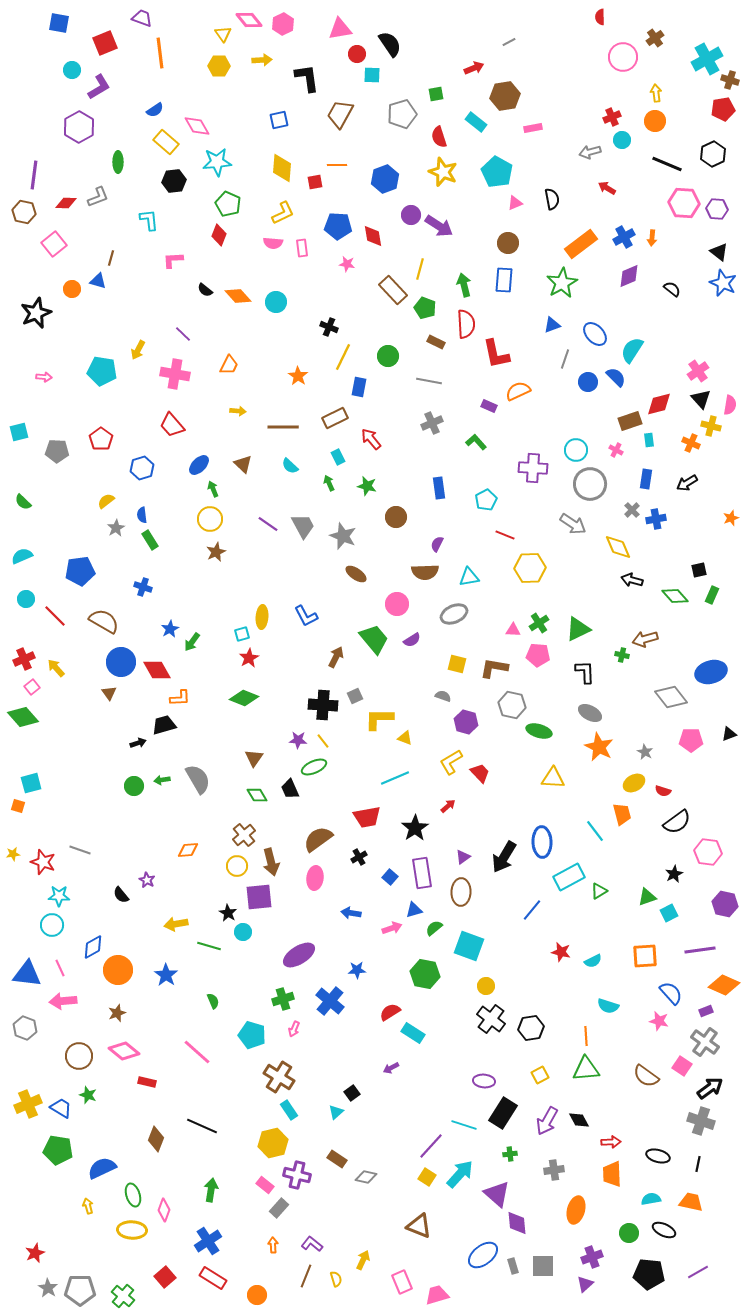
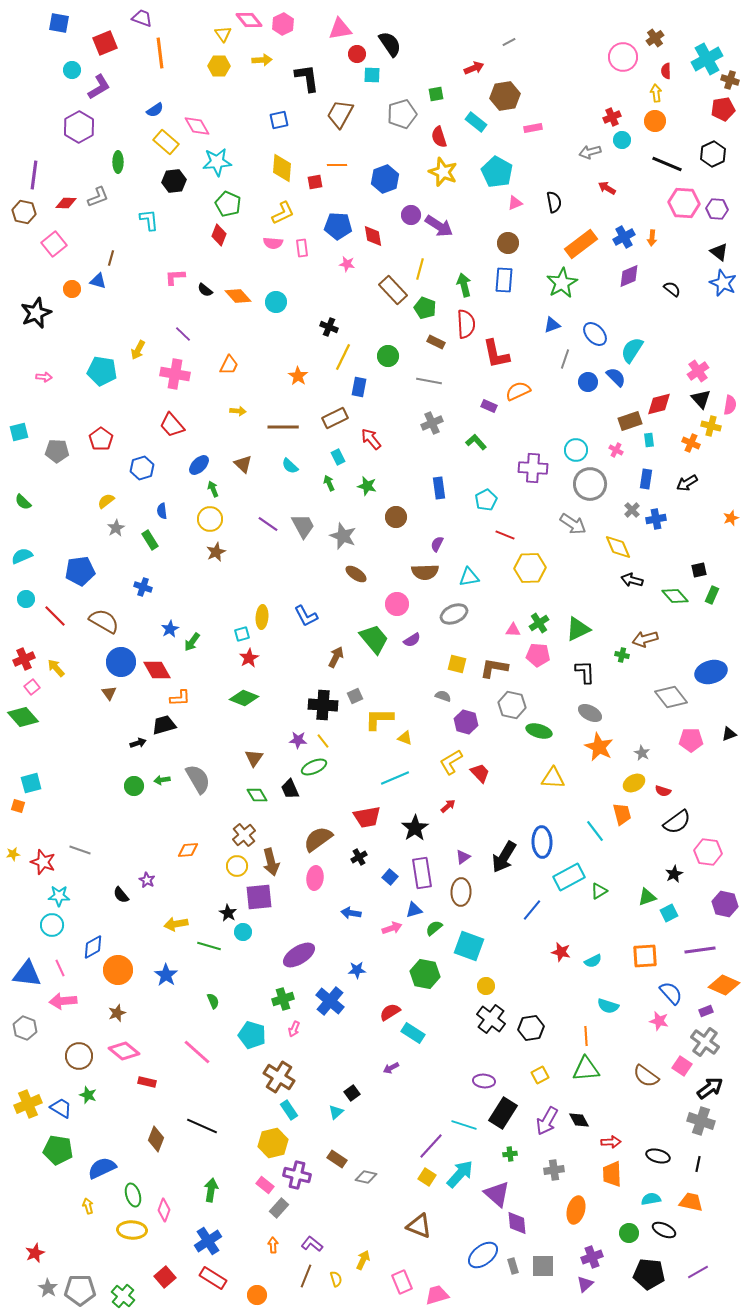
red semicircle at (600, 17): moved 66 px right, 54 px down
black semicircle at (552, 199): moved 2 px right, 3 px down
pink L-shape at (173, 260): moved 2 px right, 17 px down
blue semicircle at (142, 515): moved 20 px right, 4 px up
gray star at (645, 752): moved 3 px left, 1 px down
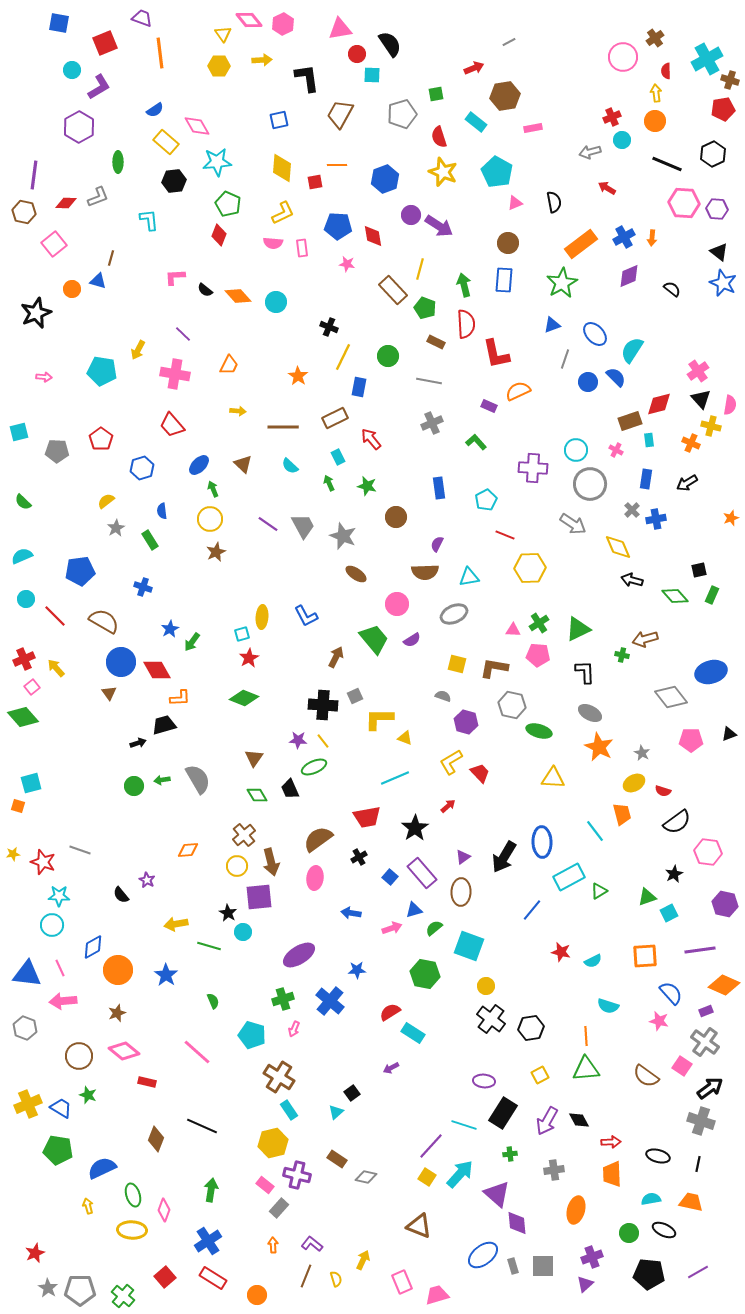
purple rectangle at (422, 873): rotated 32 degrees counterclockwise
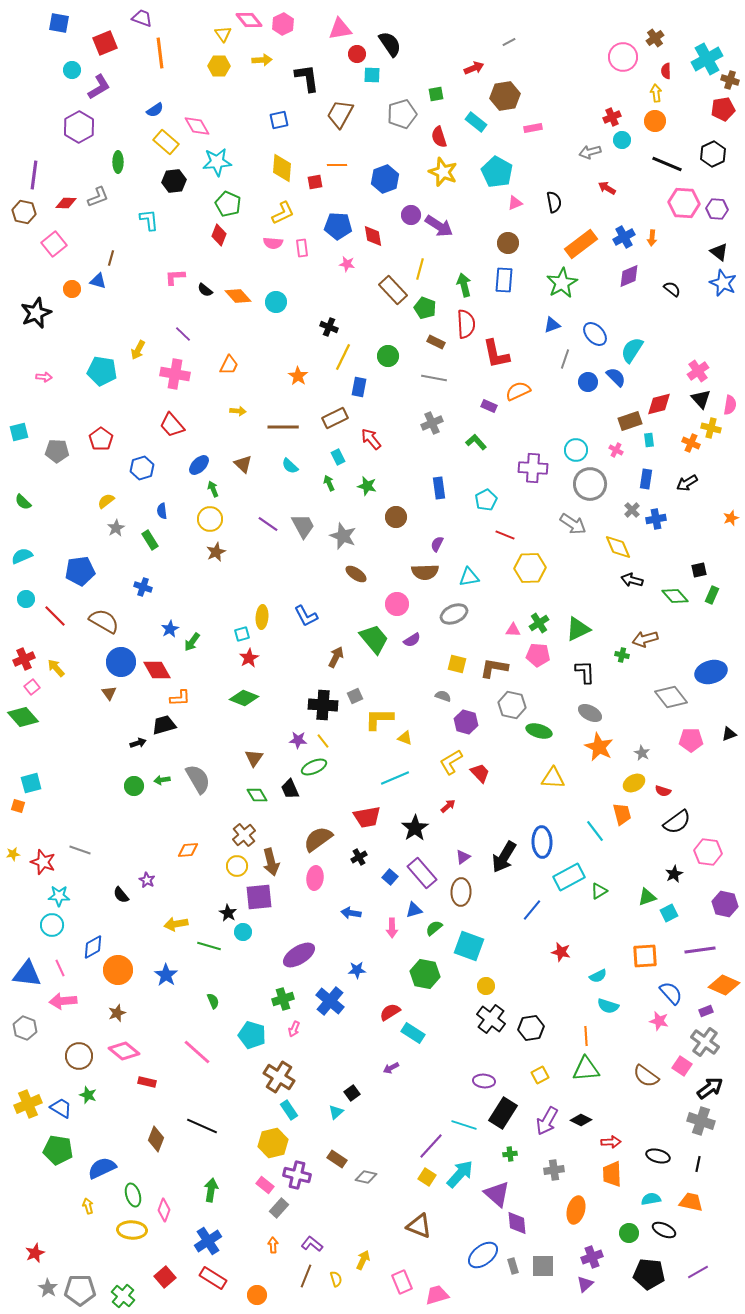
gray line at (429, 381): moved 5 px right, 3 px up
yellow cross at (711, 426): moved 2 px down
pink arrow at (392, 928): rotated 108 degrees clockwise
cyan semicircle at (593, 961): moved 5 px right, 15 px down
black diamond at (579, 1120): moved 2 px right; rotated 35 degrees counterclockwise
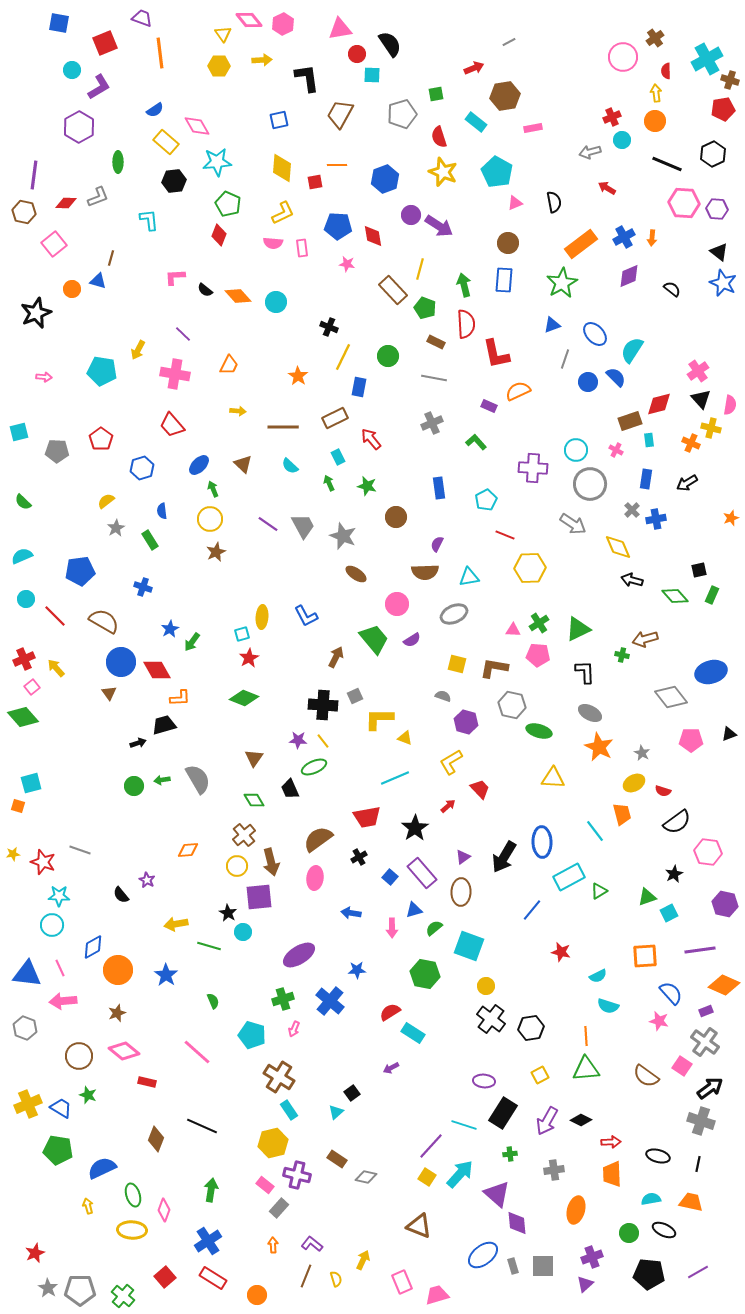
red trapezoid at (480, 773): moved 16 px down
green diamond at (257, 795): moved 3 px left, 5 px down
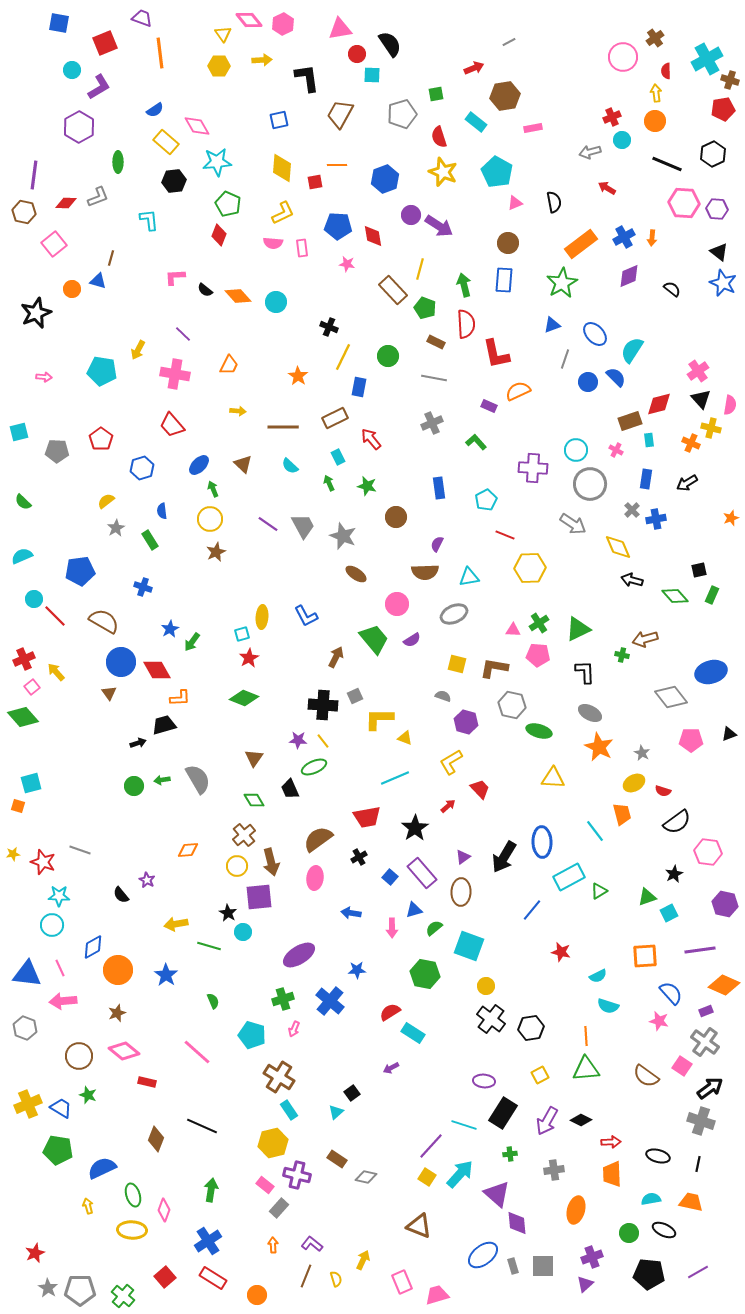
cyan circle at (26, 599): moved 8 px right
yellow arrow at (56, 668): moved 4 px down
